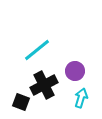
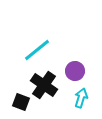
black cross: rotated 28 degrees counterclockwise
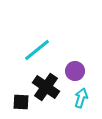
black cross: moved 2 px right, 2 px down
black square: rotated 18 degrees counterclockwise
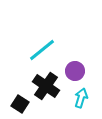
cyan line: moved 5 px right
black cross: moved 1 px up
black square: moved 1 px left, 2 px down; rotated 30 degrees clockwise
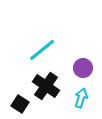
purple circle: moved 8 px right, 3 px up
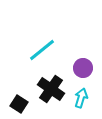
black cross: moved 5 px right, 3 px down
black square: moved 1 px left
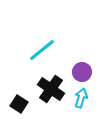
purple circle: moved 1 px left, 4 px down
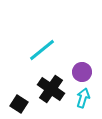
cyan arrow: moved 2 px right
